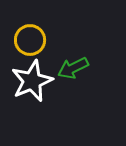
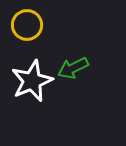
yellow circle: moved 3 px left, 15 px up
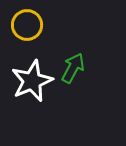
green arrow: rotated 144 degrees clockwise
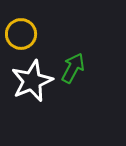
yellow circle: moved 6 px left, 9 px down
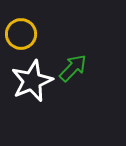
green arrow: rotated 16 degrees clockwise
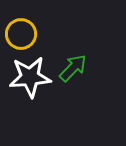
white star: moved 2 px left, 4 px up; rotated 18 degrees clockwise
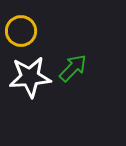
yellow circle: moved 3 px up
